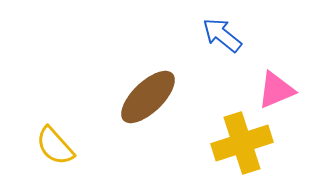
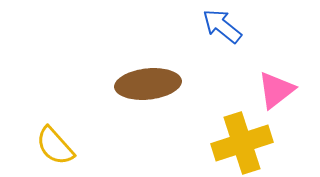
blue arrow: moved 9 px up
pink triangle: rotated 15 degrees counterclockwise
brown ellipse: moved 13 px up; rotated 38 degrees clockwise
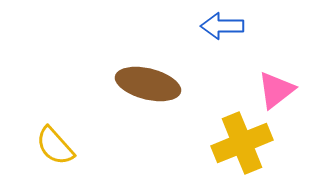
blue arrow: rotated 39 degrees counterclockwise
brown ellipse: rotated 20 degrees clockwise
yellow cross: rotated 4 degrees counterclockwise
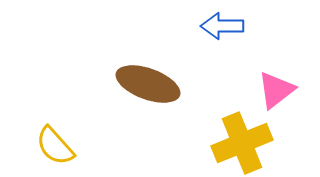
brown ellipse: rotated 6 degrees clockwise
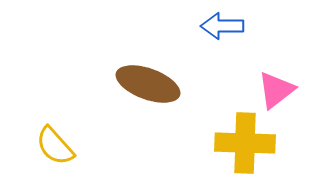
yellow cross: moved 3 px right; rotated 24 degrees clockwise
